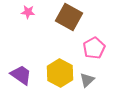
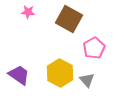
brown square: moved 2 px down
purple trapezoid: moved 2 px left
gray triangle: rotated 28 degrees counterclockwise
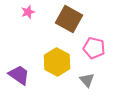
pink star: rotated 24 degrees counterclockwise
pink pentagon: rotated 30 degrees counterclockwise
yellow hexagon: moved 3 px left, 11 px up
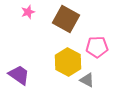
brown square: moved 3 px left
pink pentagon: moved 3 px right, 1 px up; rotated 15 degrees counterclockwise
yellow hexagon: moved 11 px right
gray triangle: rotated 21 degrees counterclockwise
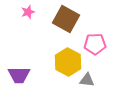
pink pentagon: moved 2 px left, 3 px up
purple trapezoid: rotated 145 degrees clockwise
gray triangle: rotated 21 degrees counterclockwise
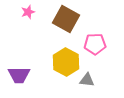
yellow hexagon: moved 2 px left
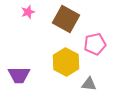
pink pentagon: rotated 10 degrees counterclockwise
gray triangle: moved 2 px right, 4 px down
